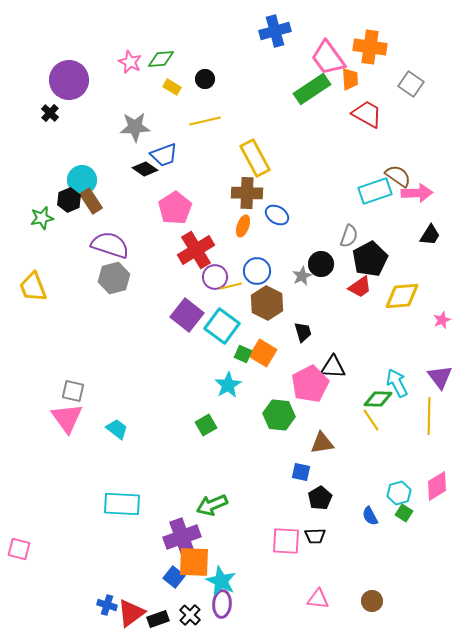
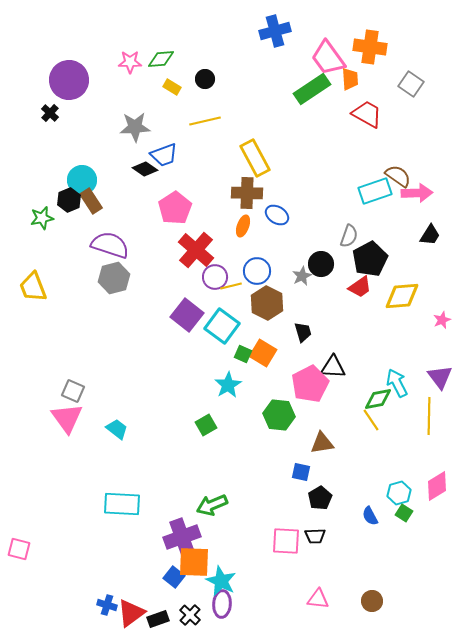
pink star at (130, 62): rotated 25 degrees counterclockwise
red cross at (196, 250): rotated 18 degrees counterclockwise
gray square at (73, 391): rotated 10 degrees clockwise
green diamond at (378, 399): rotated 12 degrees counterclockwise
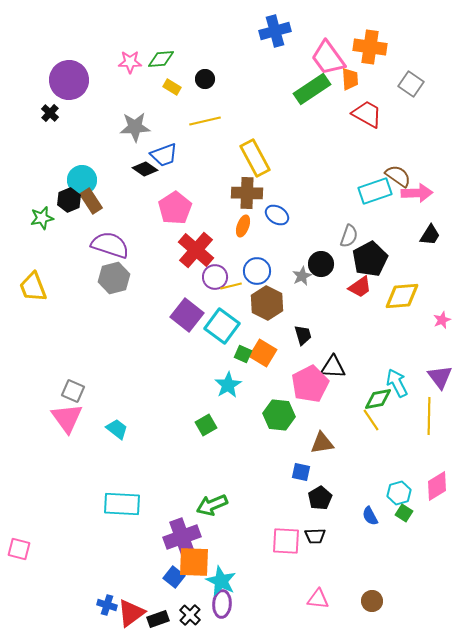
black trapezoid at (303, 332): moved 3 px down
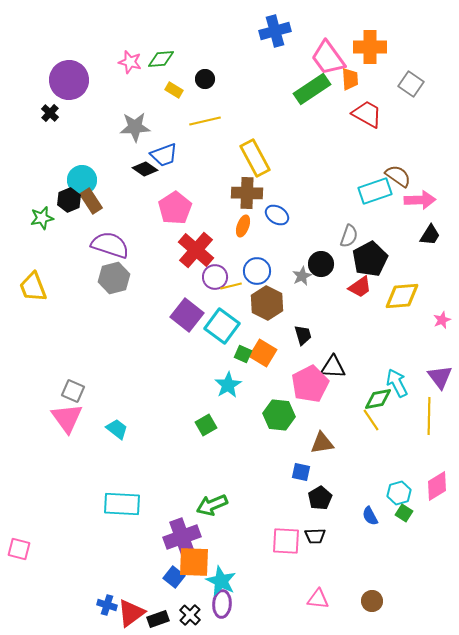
orange cross at (370, 47): rotated 8 degrees counterclockwise
pink star at (130, 62): rotated 15 degrees clockwise
yellow rectangle at (172, 87): moved 2 px right, 3 px down
pink arrow at (417, 193): moved 3 px right, 7 px down
